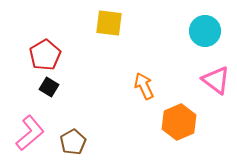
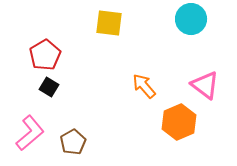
cyan circle: moved 14 px left, 12 px up
pink triangle: moved 11 px left, 5 px down
orange arrow: rotated 16 degrees counterclockwise
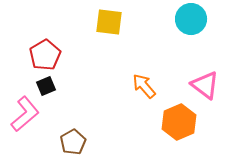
yellow square: moved 1 px up
black square: moved 3 px left, 1 px up; rotated 36 degrees clockwise
pink L-shape: moved 5 px left, 19 px up
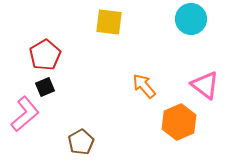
black square: moved 1 px left, 1 px down
brown pentagon: moved 8 px right
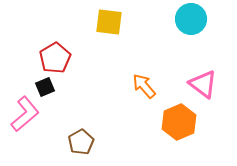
red pentagon: moved 10 px right, 3 px down
pink triangle: moved 2 px left, 1 px up
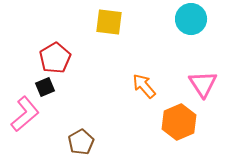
pink triangle: rotated 20 degrees clockwise
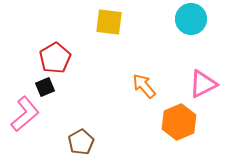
pink triangle: rotated 36 degrees clockwise
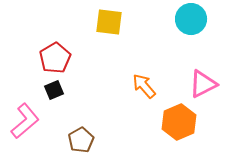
black square: moved 9 px right, 3 px down
pink L-shape: moved 7 px down
brown pentagon: moved 2 px up
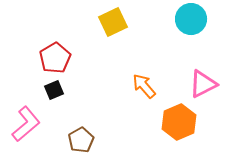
yellow square: moved 4 px right; rotated 32 degrees counterclockwise
pink L-shape: moved 1 px right, 3 px down
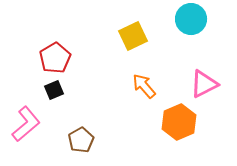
yellow square: moved 20 px right, 14 px down
pink triangle: moved 1 px right
